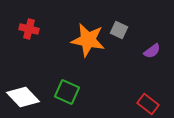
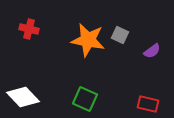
gray square: moved 1 px right, 5 px down
green square: moved 18 px right, 7 px down
red rectangle: rotated 25 degrees counterclockwise
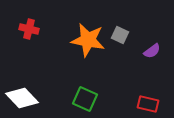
white diamond: moved 1 px left, 1 px down
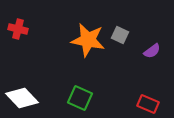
red cross: moved 11 px left
green square: moved 5 px left, 1 px up
red rectangle: rotated 10 degrees clockwise
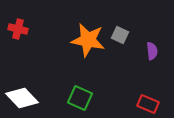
purple semicircle: rotated 60 degrees counterclockwise
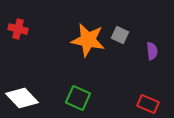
green square: moved 2 px left
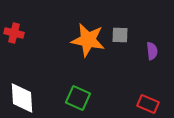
red cross: moved 4 px left, 4 px down
gray square: rotated 24 degrees counterclockwise
white diamond: rotated 40 degrees clockwise
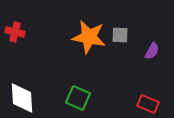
red cross: moved 1 px right, 1 px up
orange star: moved 1 px right, 3 px up
purple semicircle: rotated 36 degrees clockwise
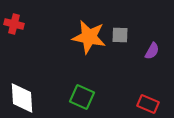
red cross: moved 1 px left, 8 px up
green square: moved 4 px right, 1 px up
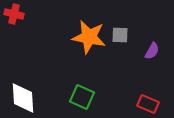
red cross: moved 10 px up
white diamond: moved 1 px right
